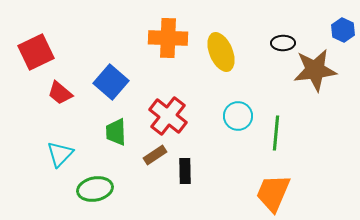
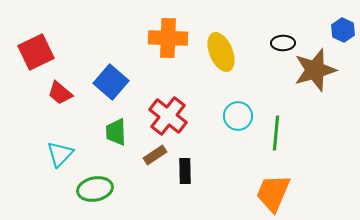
brown star: rotated 9 degrees counterclockwise
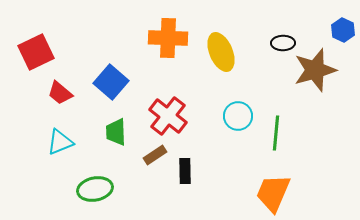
cyan triangle: moved 12 px up; rotated 24 degrees clockwise
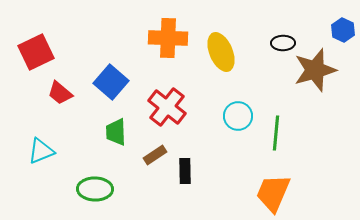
red cross: moved 1 px left, 9 px up
cyan triangle: moved 19 px left, 9 px down
green ellipse: rotated 12 degrees clockwise
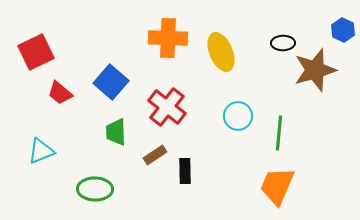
green line: moved 3 px right
orange trapezoid: moved 4 px right, 7 px up
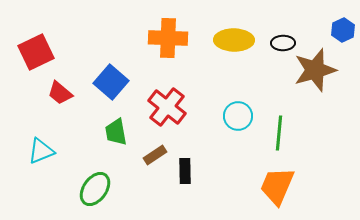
blue hexagon: rotated 10 degrees clockwise
yellow ellipse: moved 13 px right, 12 px up; rotated 66 degrees counterclockwise
green trapezoid: rotated 8 degrees counterclockwise
green ellipse: rotated 56 degrees counterclockwise
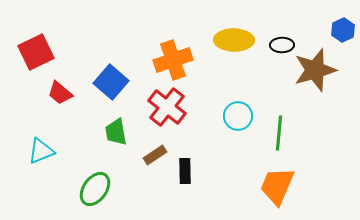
orange cross: moved 5 px right, 22 px down; rotated 21 degrees counterclockwise
black ellipse: moved 1 px left, 2 px down
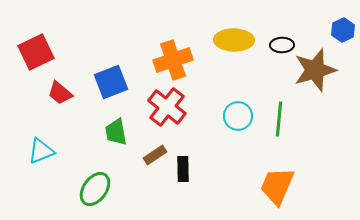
blue square: rotated 28 degrees clockwise
green line: moved 14 px up
black rectangle: moved 2 px left, 2 px up
